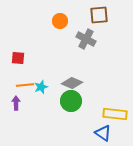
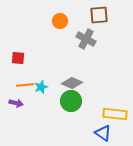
purple arrow: rotated 104 degrees clockwise
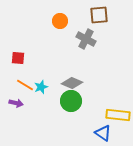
orange line: rotated 36 degrees clockwise
yellow rectangle: moved 3 px right, 1 px down
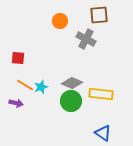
yellow rectangle: moved 17 px left, 21 px up
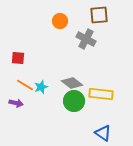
gray diamond: rotated 15 degrees clockwise
green circle: moved 3 px right
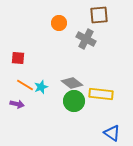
orange circle: moved 1 px left, 2 px down
purple arrow: moved 1 px right, 1 px down
blue triangle: moved 9 px right
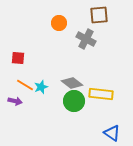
purple arrow: moved 2 px left, 3 px up
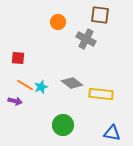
brown square: moved 1 px right; rotated 12 degrees clockwise
orange circle: moved 1 px left, 1 px up
green circle: moved 11 px left, 24 px down
blue triangle: rotated 24 degrees counterclockwise
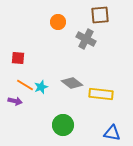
brown square: rotated 12 degrees counterclockwise
